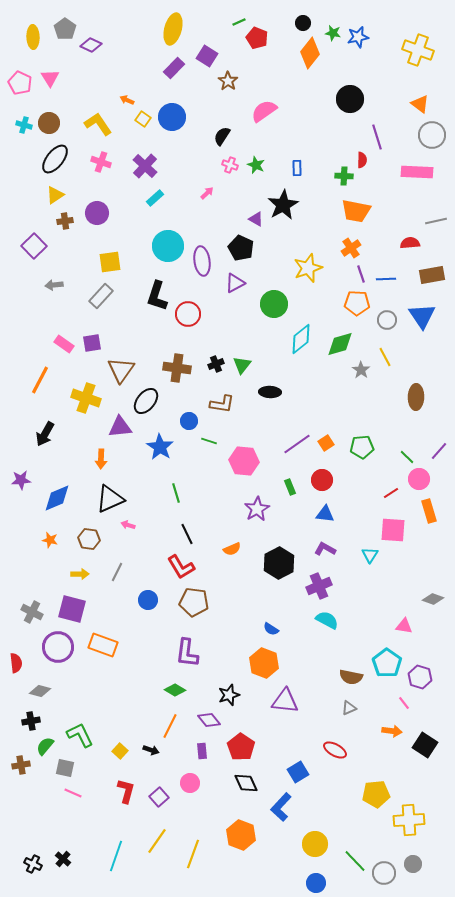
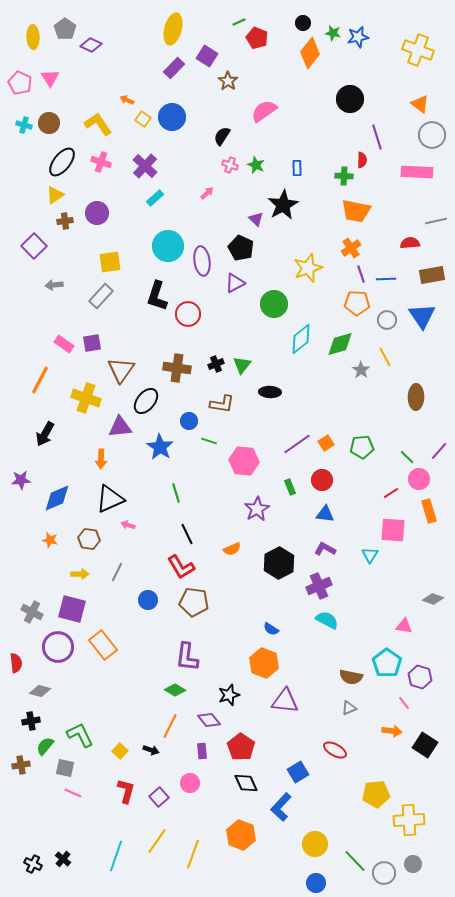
black ellipse at (55, 159): moved 7 px right, 3 px down
purple triangle at (256, 219): rotated 14 degrees clockwise
orange rectangle at (103, 645): rotated 32 degrees clockwise
purple L-shape at (187, 653): moved 4 px down
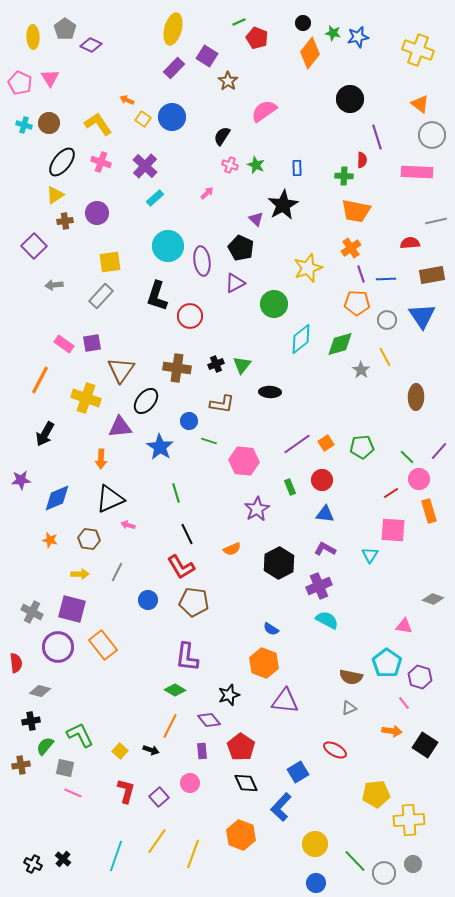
red circle at (188, 314): moved 2 px right, 2 px down
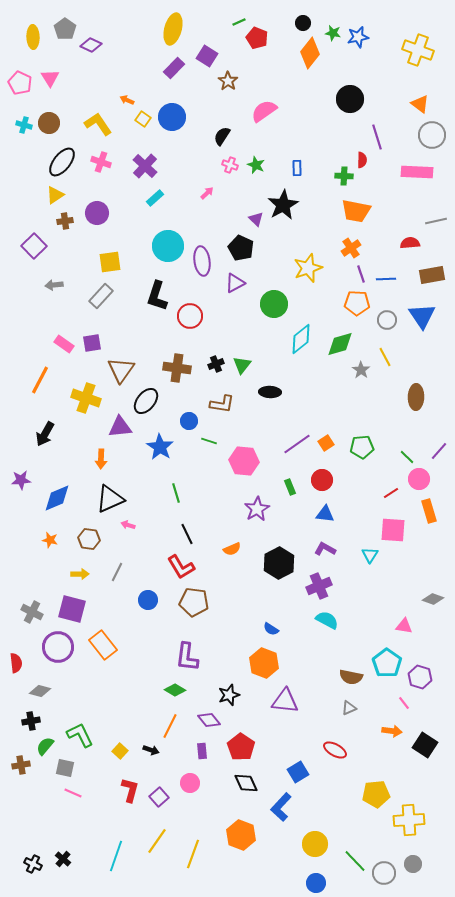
red L-shape at (126, 791): moved 4 px right, 1 px up
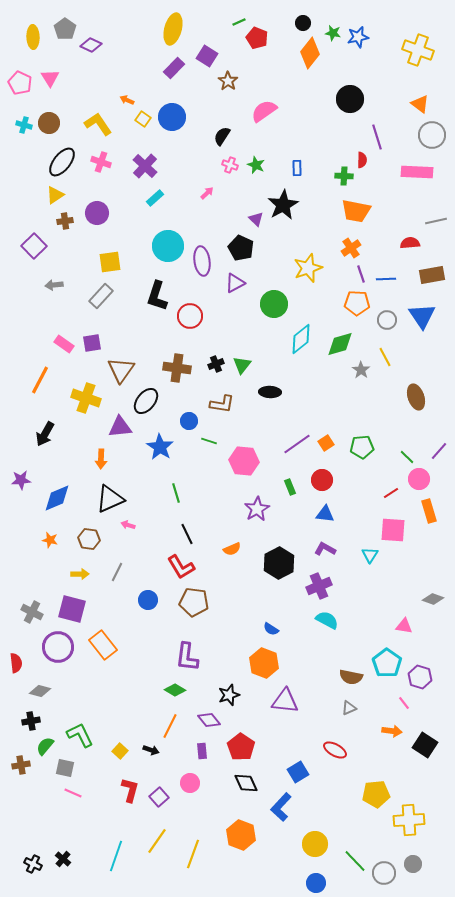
brown ellipse at (416, 397): rotated 20 degrees counterclockwise
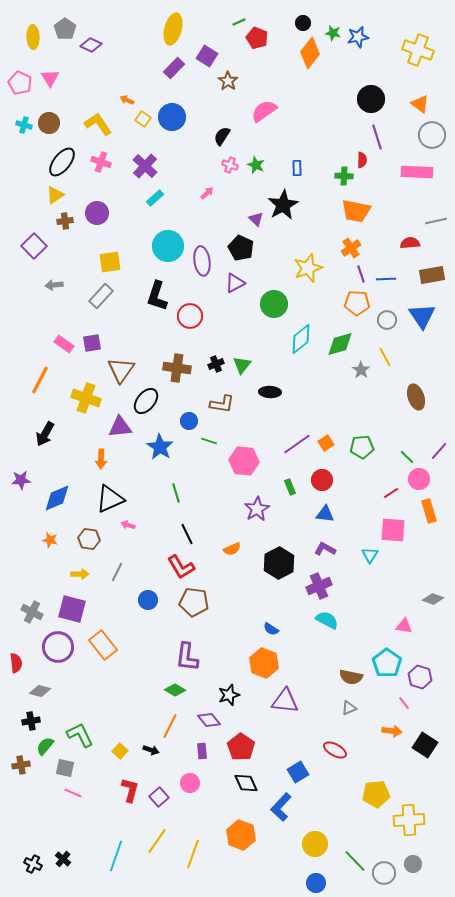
black circle at (350, 99): moved 21 px right
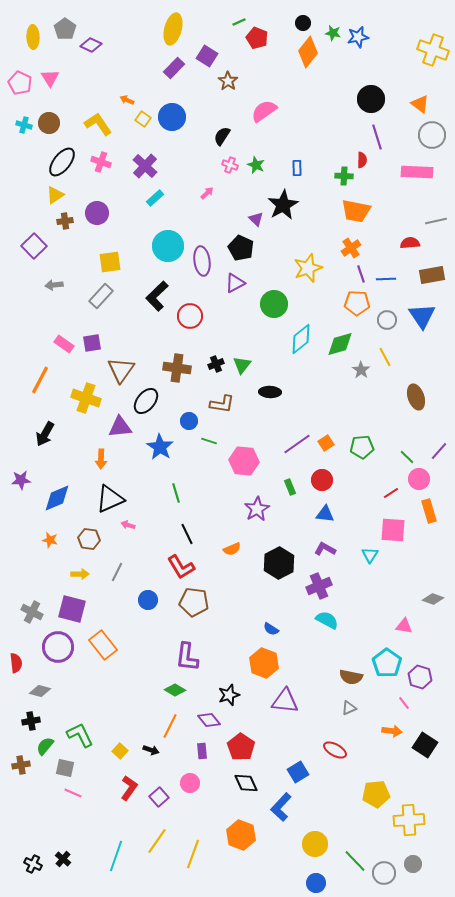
yellow cross at (418, 50): moved 15 px right
orange diamond at (310, 53): moved 2 px left, 1 px up
black L-shape at (157, 296): rotated 28 degrees clockwise
red L-shape at (130, 790): moved 1 px left, 2 px up; rotated 20 degrees clockwise
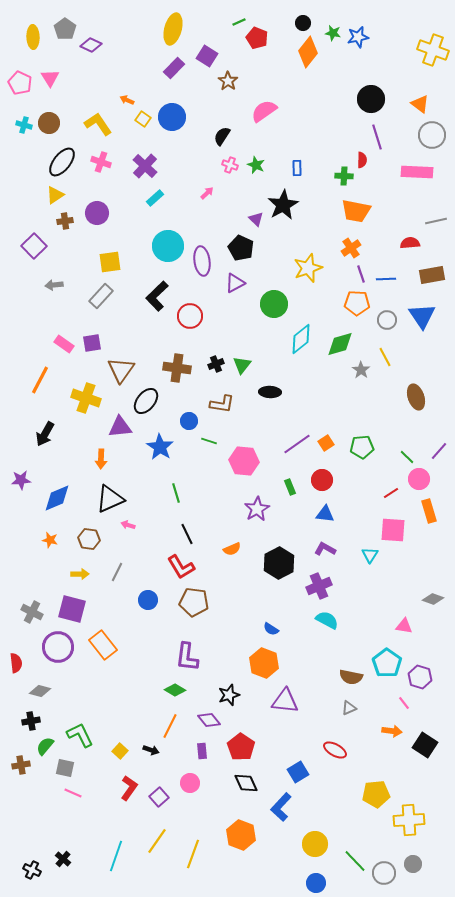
black cross at (33, 864): moved 1 px left, 6 px down
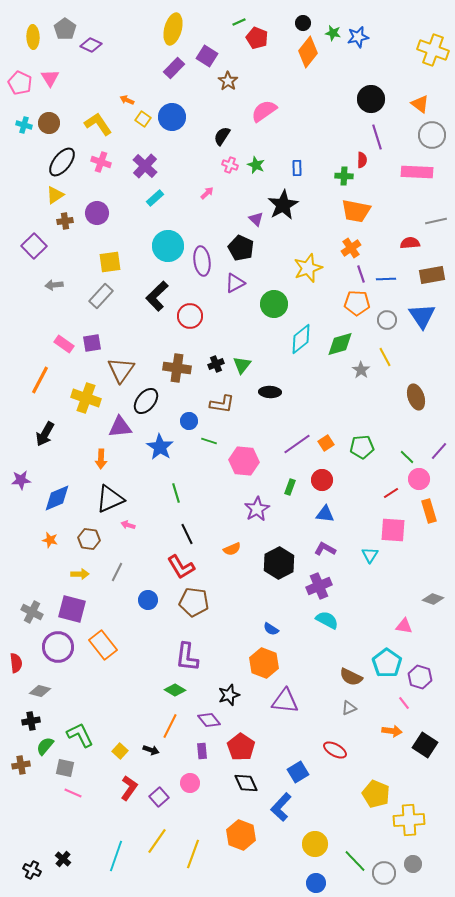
green rectangle at (290, 487): rotated 42 degrees clockwise
brown semicircle at (351, 677): rotated 15 degrees clockwise
yellow pentagon at (376, 794): rotated 28 degrees clockwise
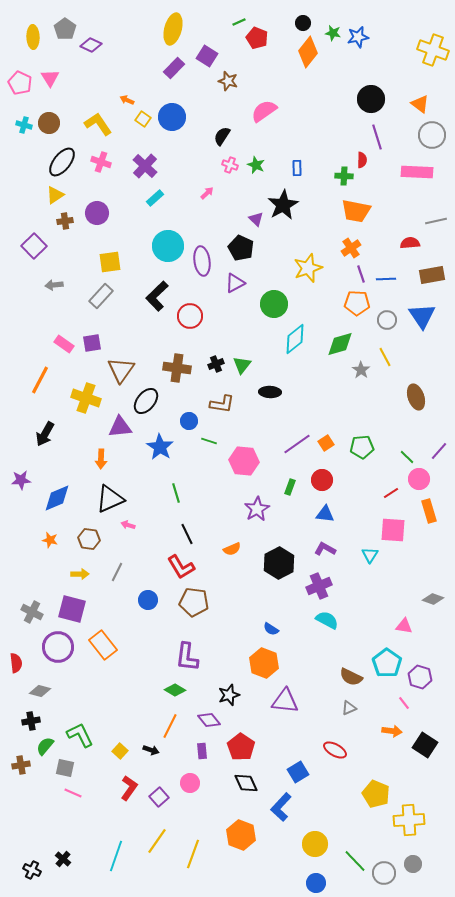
brown star at (228, 81): rotated 18 degrees counterclockwise
cyan diamond at (301, 339): moved 6 px left
